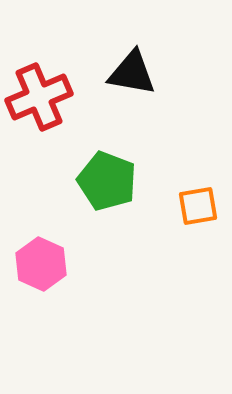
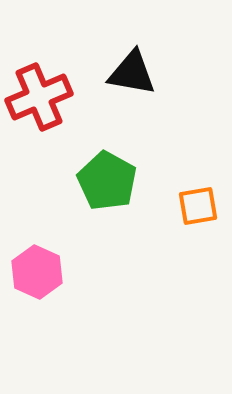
green pentagon: rotated 8 degrees clockwise
pink hexagon: moved 4 px left, 8 px down
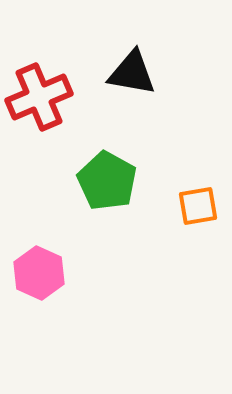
pink hexagon: moved 2 px right, 1 px down
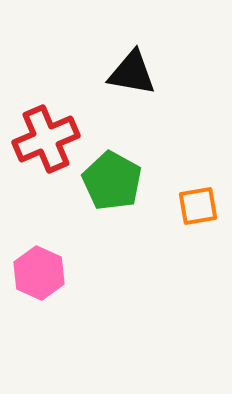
red cross: moved 7 px right, 42 px down
green pentagon: moved 5 px right
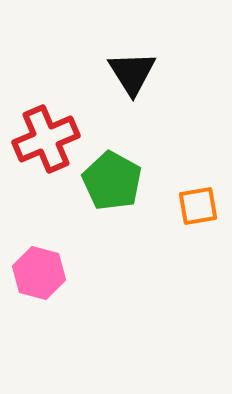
black triangle: rotated 48 degrees clockwise
pink hexagon: rotated 9 degrees counterclockwise
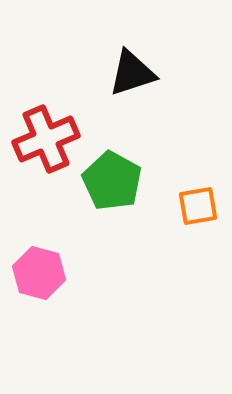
black triangle: rotated 44 degrees clockwise
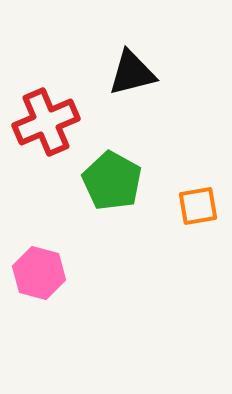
black triangle: rotated 4 degrees clockwise
red cross: moved 17 px up
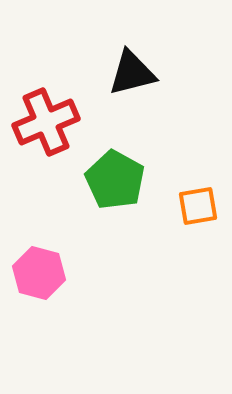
green pentagon: moved 3 px right, 1 px up
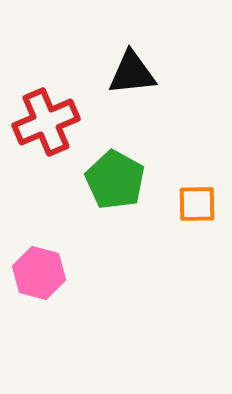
black triangle: rotated 8 degrees clockwise
orange square: moved 1 px left, 2 px up; rotated 9 degrees clockwise
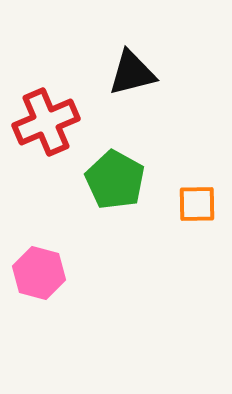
black triangle: rotated 8 degrees counterclockwise
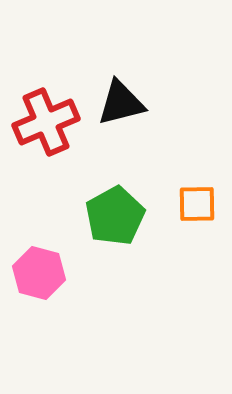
black triangle: moved 11 px left, 30 px down
green pentagon: moved 36 px down; rotated 14 degrees clockwise
